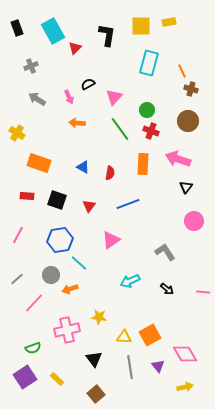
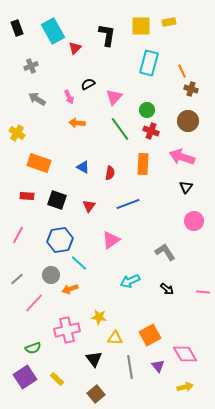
pink arrow at (178, 159): moved 4 px right, 2 px up
yellow triangle at (124, 337): moved 9 px left, 1 px down
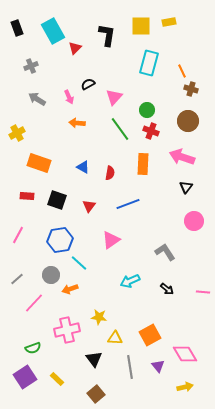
yellow cross at (17, 133): rotated 28 degrees clockwise
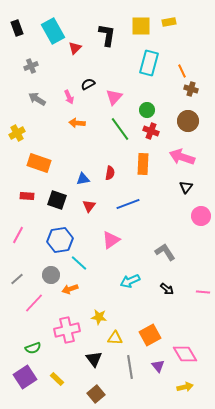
blue triangle at (83, 167): moved 12 px down; rotated 40 degrees counterclockwise
pink circle at (194, 221): moved 7 px right, 5 px up
